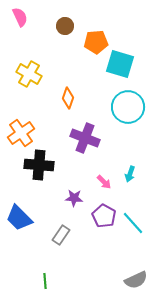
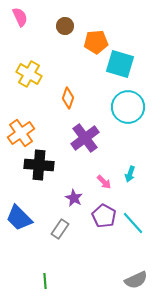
purple cross: rotated 32 degrees clockwise
purple star: rotated 24 degrees clockwise
gray rectangle: moved 1 px left, 6 px up
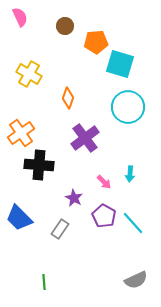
cyan arrow: rotated 14 degrees counterclockwise
green line: moved 1 px left, 1 px down
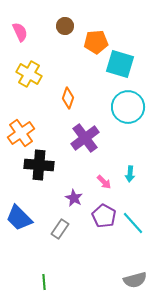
pink semicircle: moved 15 px down
gray semicircle: moved 1 px left; rotated 10 degrees clockwise
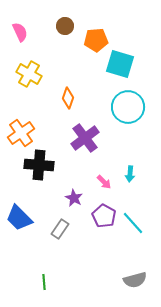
orange pentagon: moved 2 px up
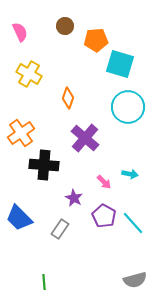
purple cross: rotated 12 degrees counterclockwise
black cross: moved 5 px right
cyan arrow: rotated 84 degrees counterclockwise
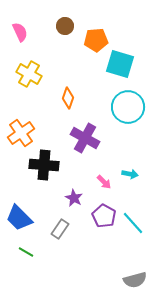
purple cross: rotated 12 degrees counterclockwise
green line: moved 18 px left, 30 px up; rotated 56 degrees counterclockwise
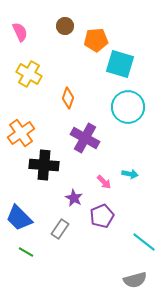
purple pentagon: moved 2 px left; rotated 20 degrees clockwise
cyan line: moved 11 px right, 19 px down; rotated 10 degrees counterclockwise
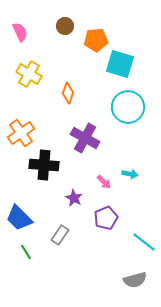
orange diamond: moved 5 px up
purple pentagon: moved 4 px right, 2 px down
gray rectangle: moved 6 px down
green line: rotated 28 degrees clockwise
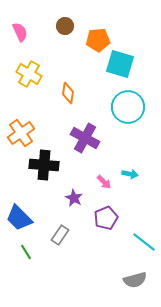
orange pentagon: moved 2 px right
orange diamond: rotated 10 degrees counterclockwise
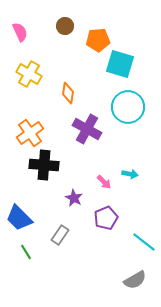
orange cross: moved 9 px right
purple cross: moved 2 px right, 9 px up
gray semicircle: rotated 15 degrees counterclockwise
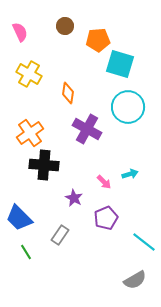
cyan arrow: rotated 28 degrees counterclockwise
